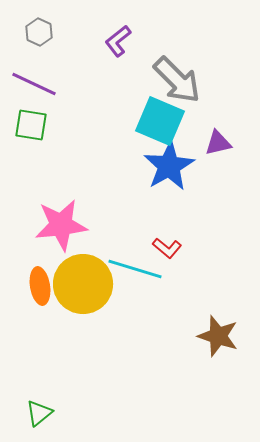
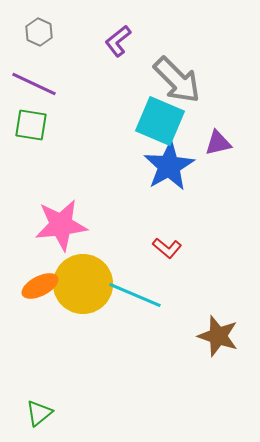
cyan line: moved 26 px down; rotated 6 degrees clockwise
orange ellipse: rotated 72 degrees clockwise
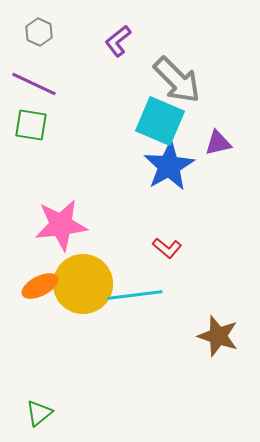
cyan line: rotated 30 degrees counterclockwise
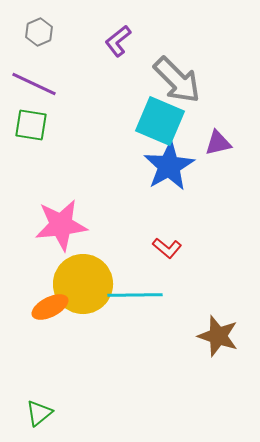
gray hexagon: rotated 12 degrees clockwise
orange ellipse: moved 10 px right, 21 px down
cyan line: rotated 6 degrees clockwise
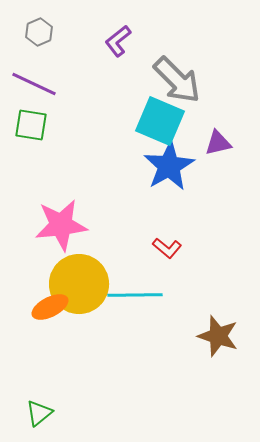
yellow circle: moved 4 px left
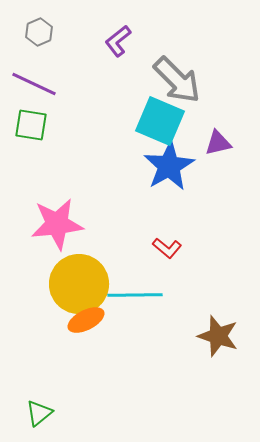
pink star: moved 4 px left, 1 px up
orange ellipse: moved 36 px right, 13 px down
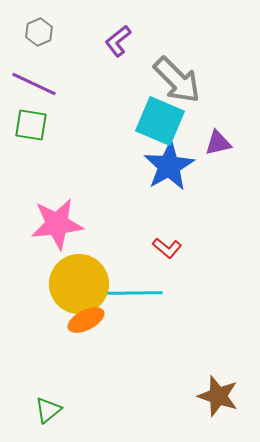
cyan line: moved 2 px up
brown star: moved 60 px down
green triangle: moved 9 px right, 3 px up
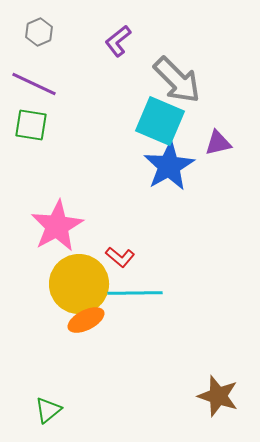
pink star: moved 2 px down; rotated 22 degrees counterclockwise
red L-shape: moved 47 px left, 9 px down
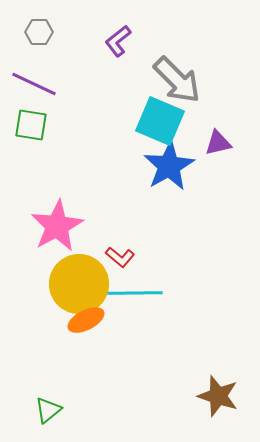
gray hexagon: rotated 24 degrees clockwise
